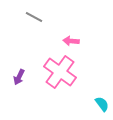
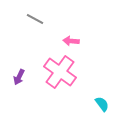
gray line: moved 1 px right, 2 px down
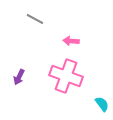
pink cross: moved 6 px right, 4 px down; rotated 16 degrees counterclockwise
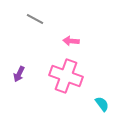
purple arrow: moved 3 px up
